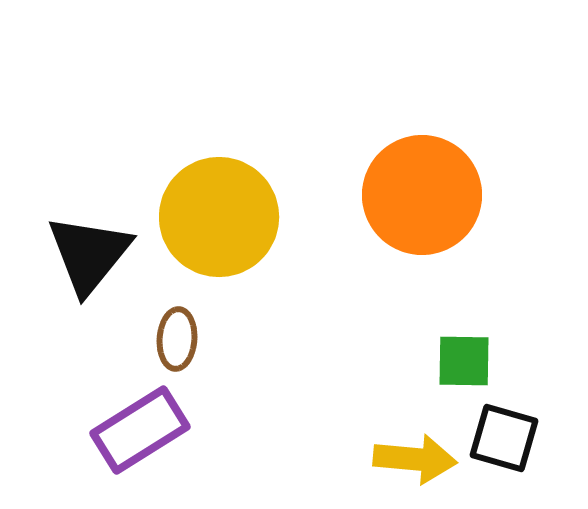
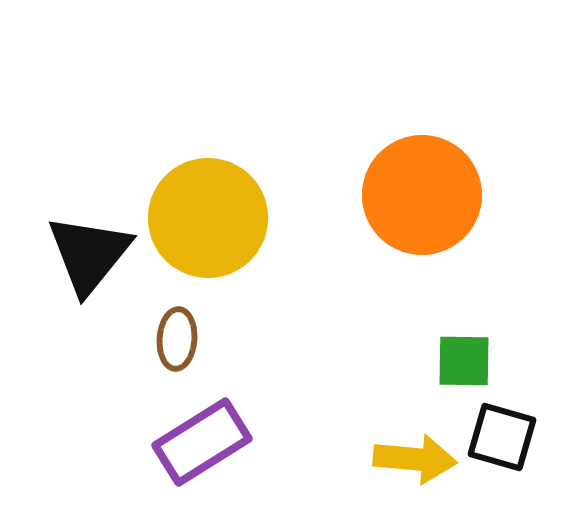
yellow circle: moved 11 px left, 1 px down
purple rectangle: moved 62 px right, 12 px down
black square: moved 2 px left, 1 px up
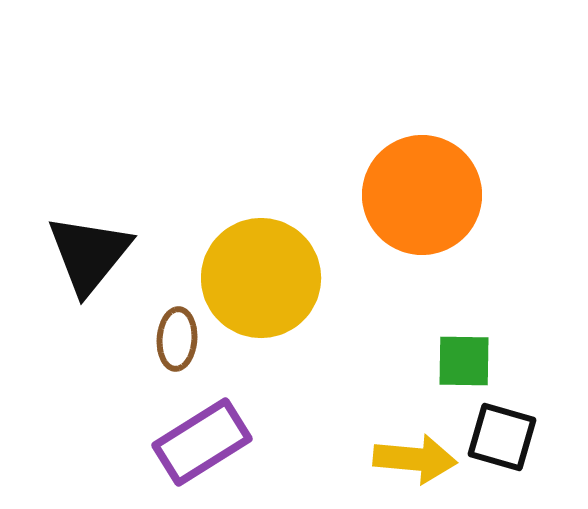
yellow circle: moved 53 px right, 60 px down
